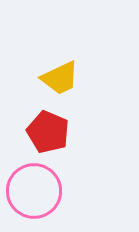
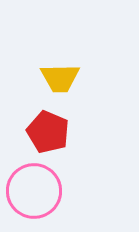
yellow trapezoid: rotated 24 degrees clockwise
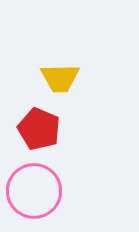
red pentagon: moved 9 px left, 3 px up
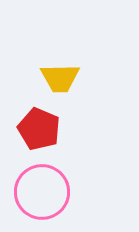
pink circle: moved 8 px right, 1 px down
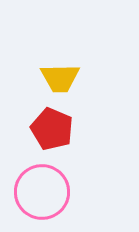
red pentagon: moved 13 px right
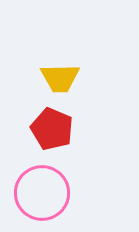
pink circle: moved 1 px down
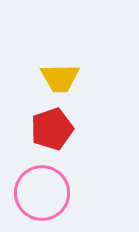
red pentagon: rotated 30 degrees clockwise
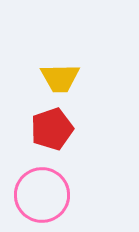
pink circle: moved 2 px down
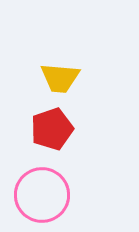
yellow trapezoid: rotated 6 degrees clockwise
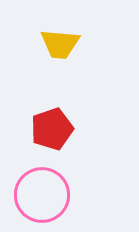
yellow trapezoid: moved 34 px up
